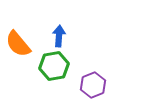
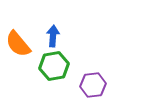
blue arrow: moved 6 px left
purple hexagon: rotated 15 degrees clockwise
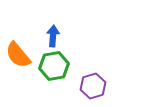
orange semicircle: moved 11 px down
purple hexagon: moved 1 px down; rotated 10 degrees counterclockwise
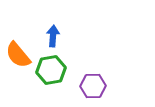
green hexagon: moved 3 px left, 4 px down
purple hexagon: rotated 15 degrees clockwise
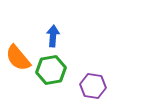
orange semicircle: moved 3 px down
purple hexagon: rotated 10 degrees clockwise
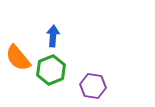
green hexagon: rotated 12 degrees counterclockwise
